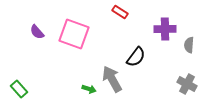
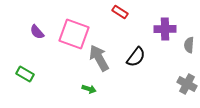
gray arrow: moved 13 px left, 21 px up
green rectangle: moved 6 px right, 15 px up; rotated 18 degrees counterclockwise
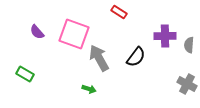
red rectangle: moved 1 px left
purple cross: moved 7 px down
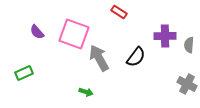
green rectangle: moved 1 px left, 1 px up; rotated 54 degrees counterclockwise
green arrow: moved 3 px left, 3 px down
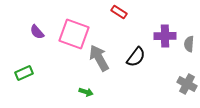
gray semicircle: moved 1 px up
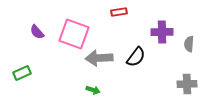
red rectangle: rotated 42 degrees counterclockwise
purple cross: moved 3 px left, 4 px up
gray arrow: rotated 64 degrees counterclockwise
green rectangle: moved 2 px left
gray cross: rotated 30 degrees counterclockwise
green arrow: moved 7 px right, 2 px up
